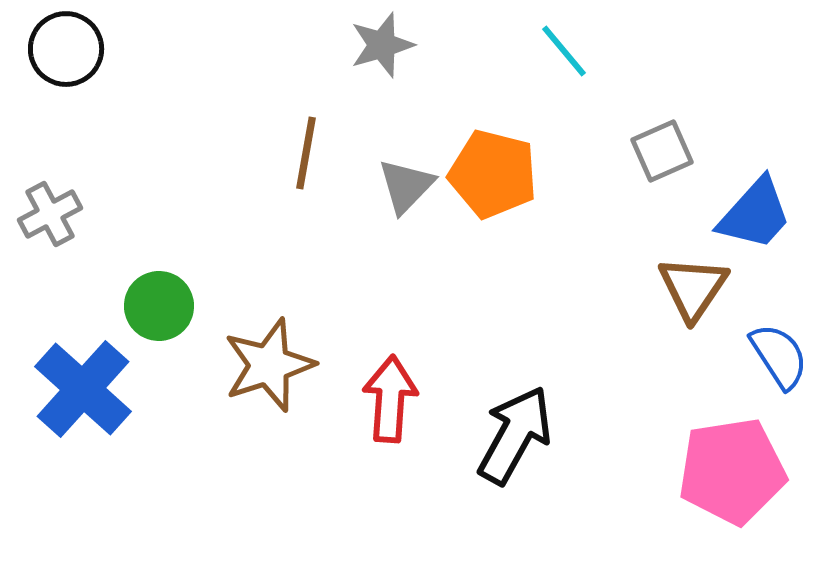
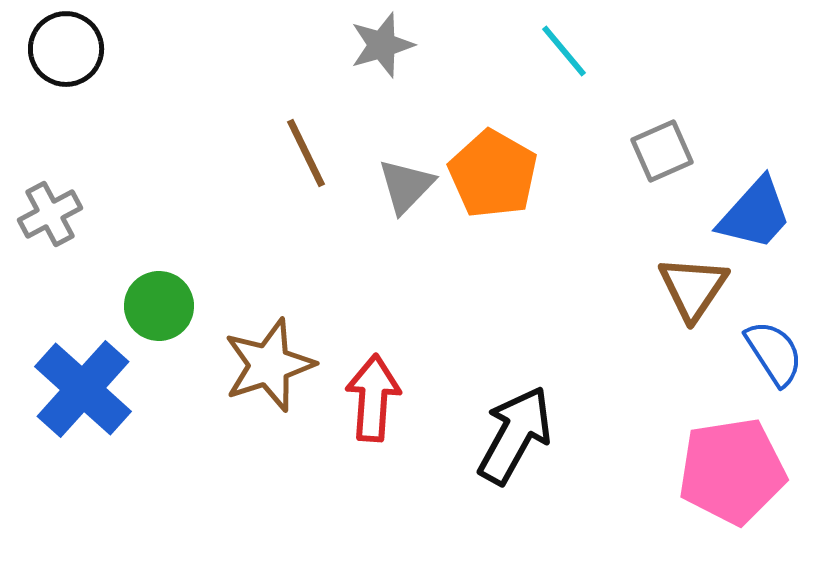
brown line: rotated 36 degrees counterclockwise
orange pentagon: rotated 16 degrees clockwise
blue semicircle: moved 5 px left, 3 px up
red arrow: moved 17 px left, 1 px up
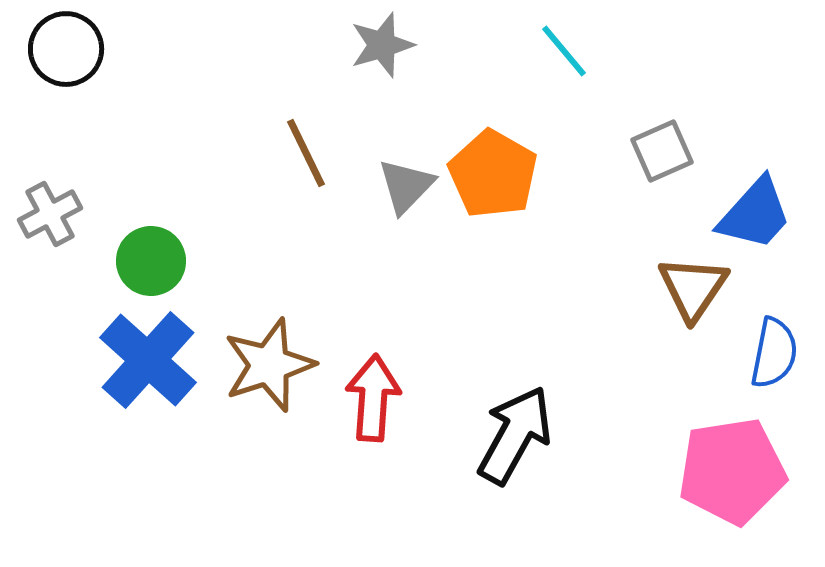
green circle: moved 8 px left, 45 px up
blue semicircle: rotated 44 degrees clockwise
blue cross: moved 65 px right, 29 px up
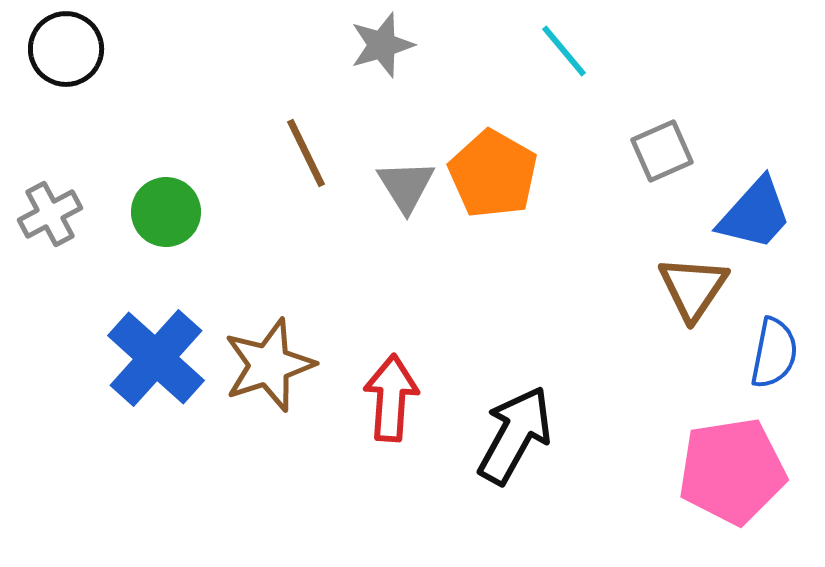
gray triangle: rotated 16 degrees counterclockwise
green circle: moved 15 px right, 49 px up
blue cross: moved 8 px right, 2 px up
red arrow: moved 18 px right
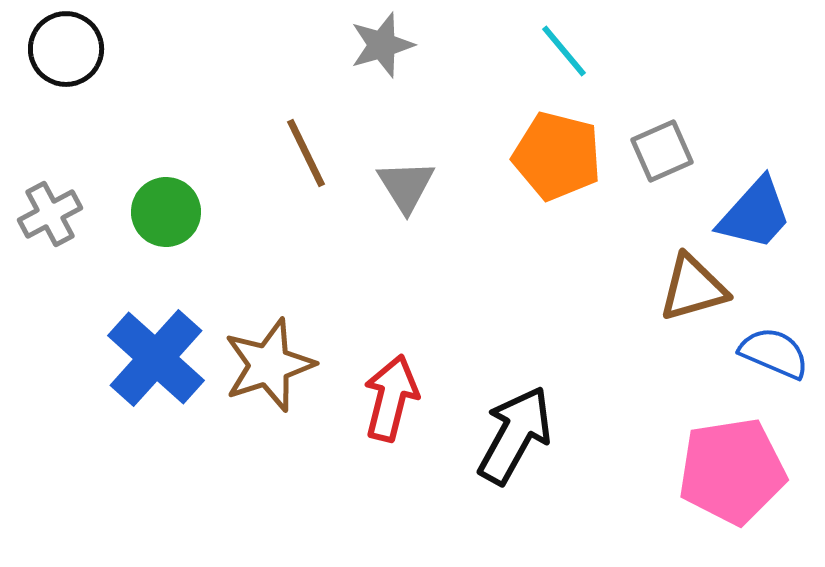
orange pentagon: moved 64 px right, 18 px up; rotated 16 degrees counterclockwise
brown triangle: rotated 40 degrees clockwise
blue semicircle: rotated 78 degrees counterclockwise
red arrow: rotated 10 degrees clockwise
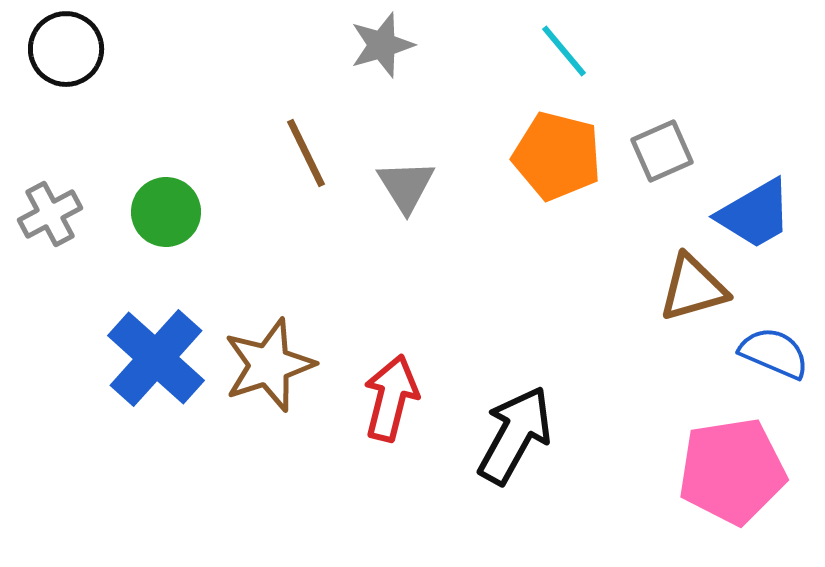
blue trapezoid: rotated 18 degrees clockwise
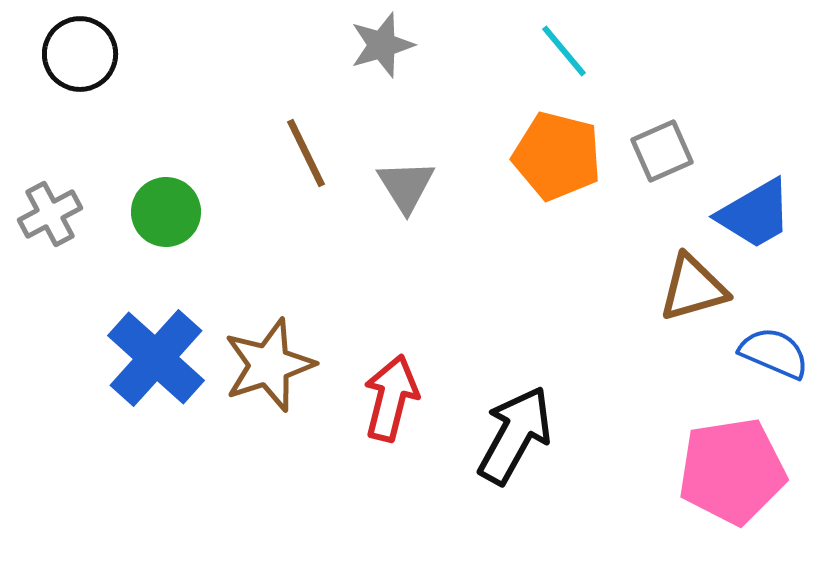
black circle: moved 14 px right, 5 px down
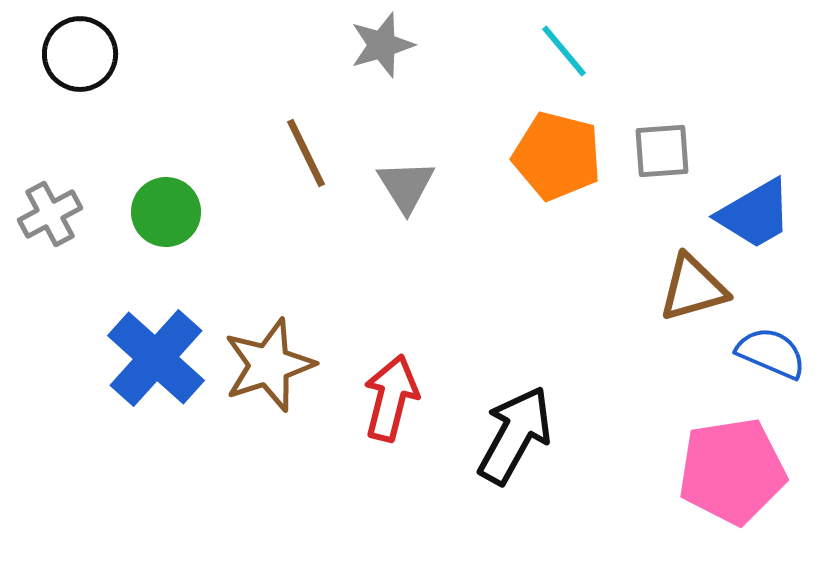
gray square: rotated 20 degrees clockwise
blue semicircle: moved 3 px left
